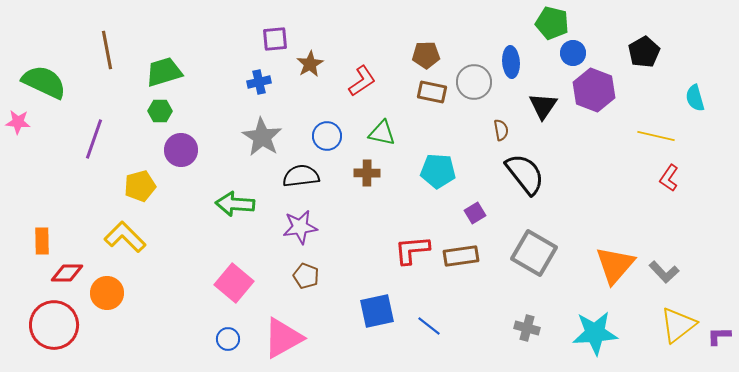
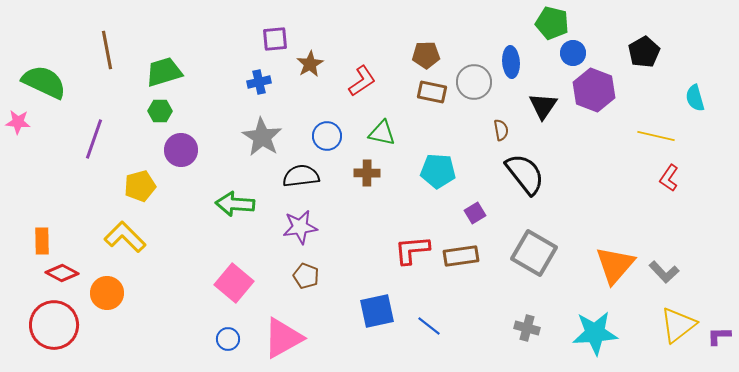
red diamond at (67, 273): moved 5 px left; rotated 28 degrees clockwise
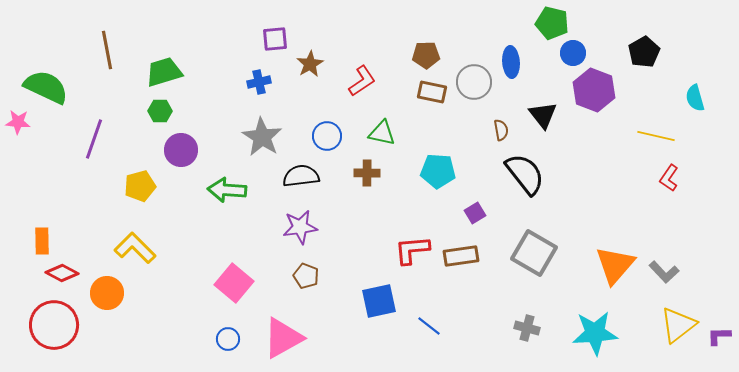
green semicircle at (44, 82): moved 2 px right, 5 px down
black triangle at (543, 106): moved 9 px down; rotated 12 degrees counterclockwise
green arrow at (235, 204): moved 8 px left, 14 px up
yellow L-shape at (125, 237): moved 10 px right, 11 px down
blue square at (377, 311): moved 2 px right, 10 px up
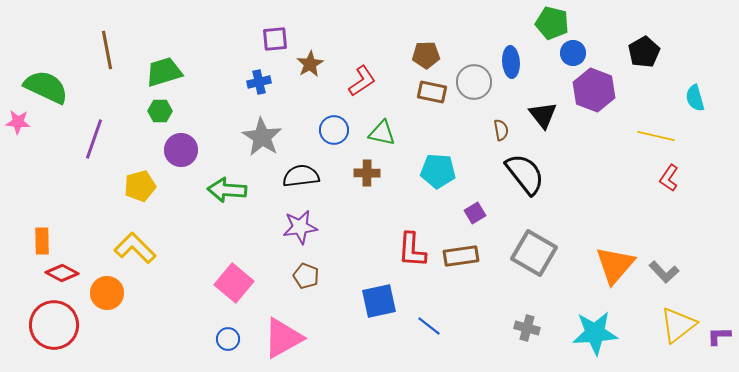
blue circle at (327, 136): moved 7 px right, 6 px up
red L-shape at (412, 250): rotated 81 degrees counterclockwise
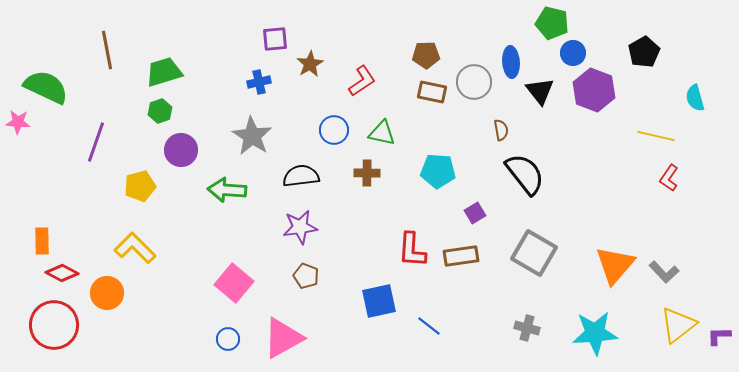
green hexagon at (160, 111): rotated 20 degrees counterclockwise
black triangle at (543, 115): moved 3 px left, 24 px up
gray star at (262, 137): moved 10 px left, 1 px up
purple line at (94, 139): moved 2 px right, 3 px down
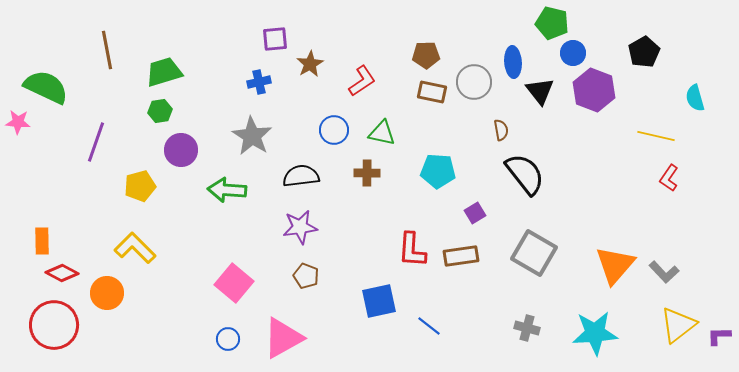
blue ellipse at (511, 62): moved 2 px right
green hexagon at (160, 111): rotated 10 degrees clockwise
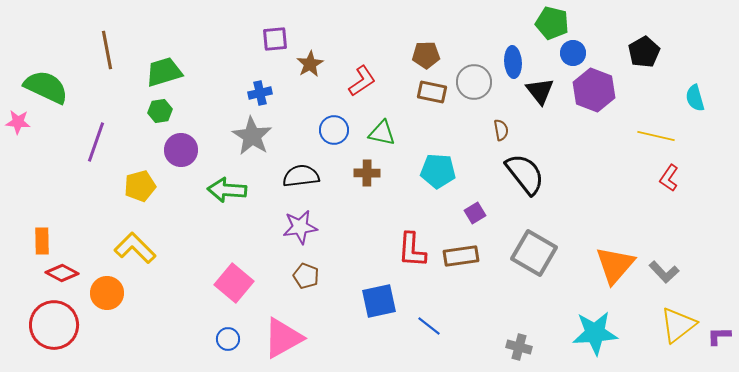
blue cross at (259, 82): moved 1 px right, 11 px down
gray cross at (527, 328): moved 8 px left, 19 px down
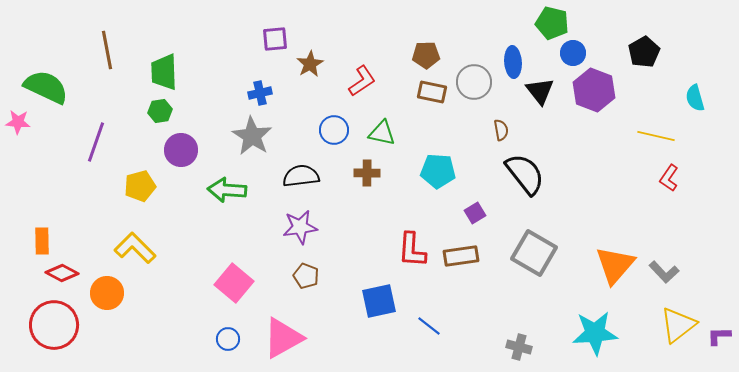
green trapezoid at (164, 72): rotated 75 degrees counterclockwise
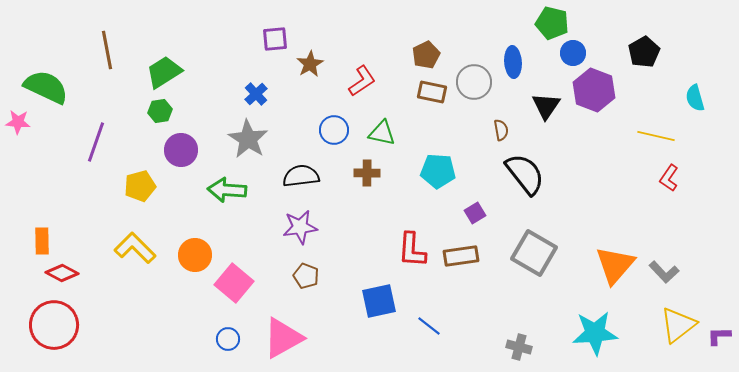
brown pentagon at (426, 55): rotated 24 degrees counterclockwise
green trapezoid at (164, 72): rotated 60 degrees clockwise
black triangle at (540, 91): moved 6 px right, 15 px down; rotated 12 degrees clockwise
blue cross at (260, 93): moved 4 px left, 1 px down; rotated 30 degrees counterclockwise
gray star at (252, 136): moved 4 px left, 3 px down
orange circle at (107, 293): moved 88 px right, 38 px up
